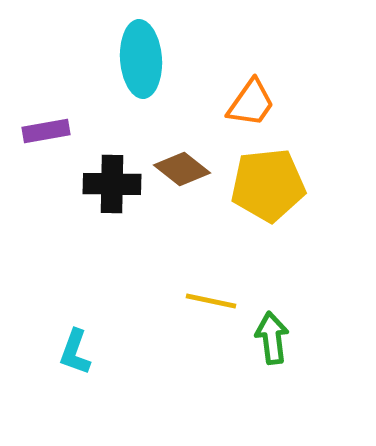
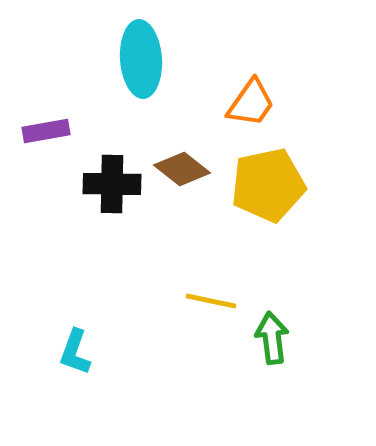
yellow pentagon: rotated 6 degrees counterclockwise
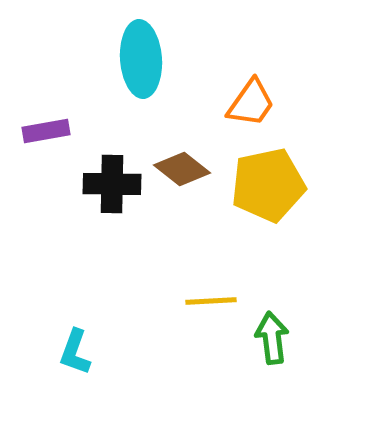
yellow line: rotated 15 degrees counterclockwise
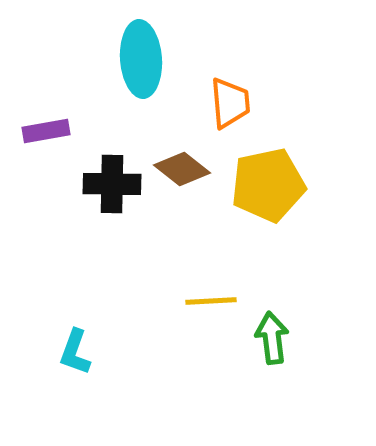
orange trapezoid: moved 21 px left; rotated 40 degrees counterclockwise
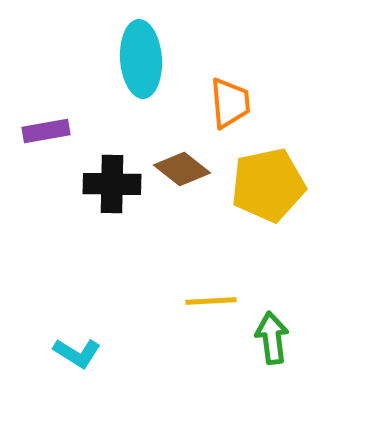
cyan L-shape: moved 2 px right, 1 px down; rotated 78 degrees counterclockwise
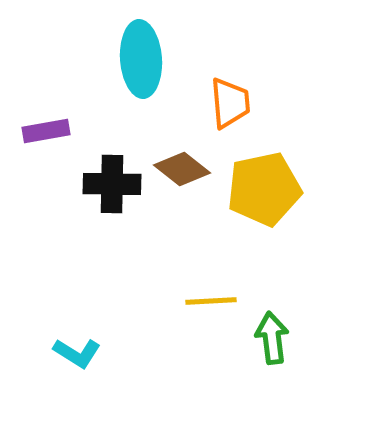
yellow pentagon: moved 4 px left, 4 px down
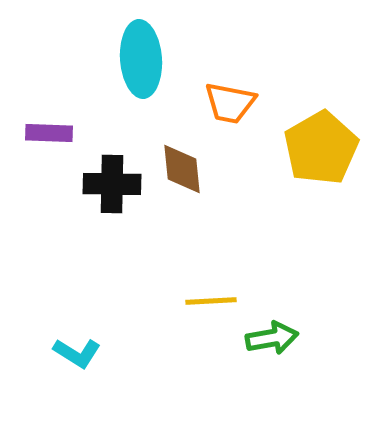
orange trapezoid: rotated 106 degrees clockwise
purple rectangle: moved 3 px right, 2 px down; rotated 12 degrees clockwise
brown diamond: rotated 46 degrees clockwise
yellow pentagon: moved 57 px right, 41 px up; rotated 18 degrees counterclockwise
green arrow: rotated 87 degrees clockwise
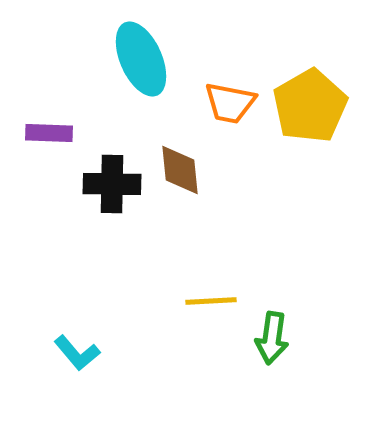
cyan ellipse: rotated 20 degrees counterclockwise
yellow pentagon: moved 11 px left, 42 px up
brown diamond: moved 2 px left, 1 px down
green arrow: rotated 108 degrees clockwise
cyan L-shape: rotated 18 degrees clockwise
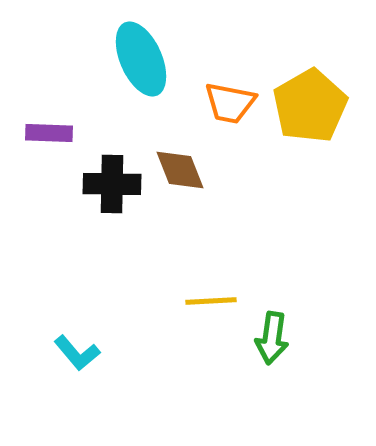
brown diamond: rotated 16 degrees counterclockwise
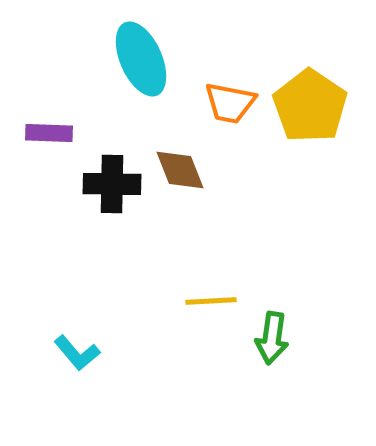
yellow pentagon: rotated 8 degrees counterclockwise
